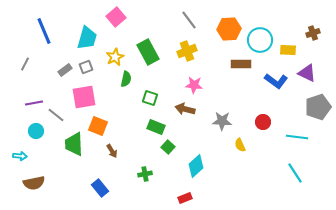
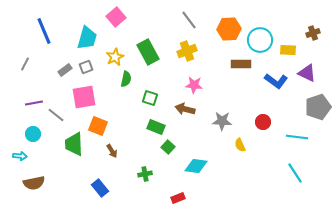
cyan circle at (36, 131): moved 3 px left, 3 px down
cyan diamond at (196, 166): rotated 50 degrees clockwise
red rectangle at (185, 198): moved 7 px left
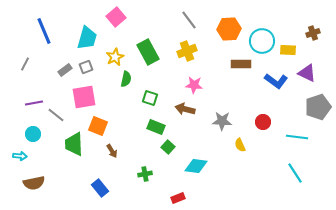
cyan circle at (260, 40): moved 2 px right, 1 px down
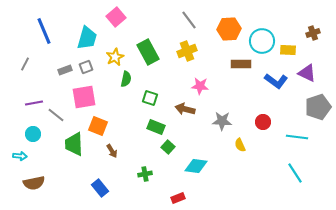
gray rectangle at (65, 70): rotated 16 degrees clockwise
pink star at (194, 85): moved 6 px right, 1 px down
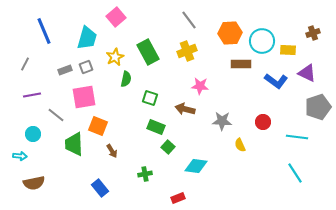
orange hexagon at (229, 29): moved 1 px right, 4 px down
purple line at (34, 103): moved 2 px left, 8 px up
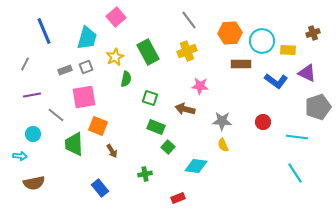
yellow semicircle at (240, 145): moved 17 px left
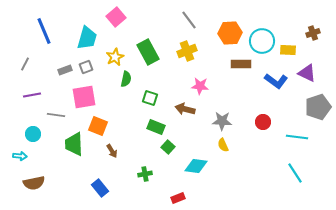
gray line at (56, 115): rotated 30 degrees counterclockwise
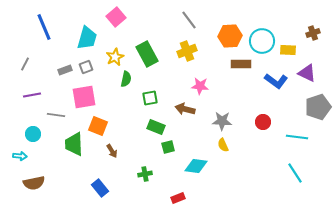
blue line at (44, 31): moved 4 px up
orange hexagon at (230, 33): moved 3 px down
green rectangle at (148, 52): moved 1 px left, 2 px down
green square at (150, 98): rotated 28 degrees counterclockwise
green square at (168, 147): rotated 32 degrees clockwise
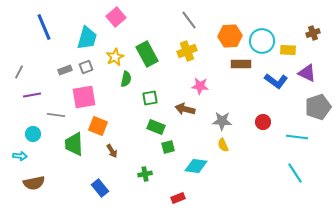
gray line at (25, 64): moved 6 px left, 8 px down
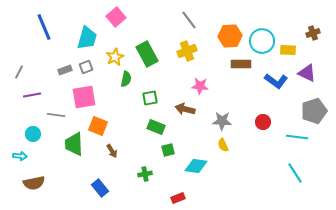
gray pentagon at (318, 107): moved 4 px left, 4 px down
green square at (168, 147): moved 3 px down
